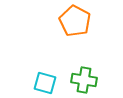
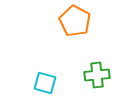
green cross: moved 13 px right, 5 px up; rotated 15 degrees counterclockwise
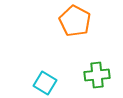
cyan square: rotated 15 degrees clockwise
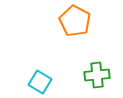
cyan square: moved 5 px left, 1 px up
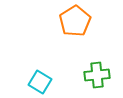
orange pentagon: rotated 12 degrees clockwise
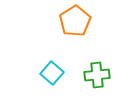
cyan square: moved 12 px right, 9 px up; rotated 10 degrees clockwise
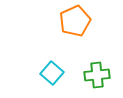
orange pentagon: rotated 8 degrees clockwise
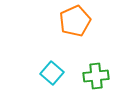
green cross: moved 1 px left, 1 px down
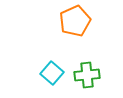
green cross: moved 9 px left, 1 px up
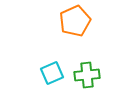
cyan square: rotated 25 degrees clockwise
